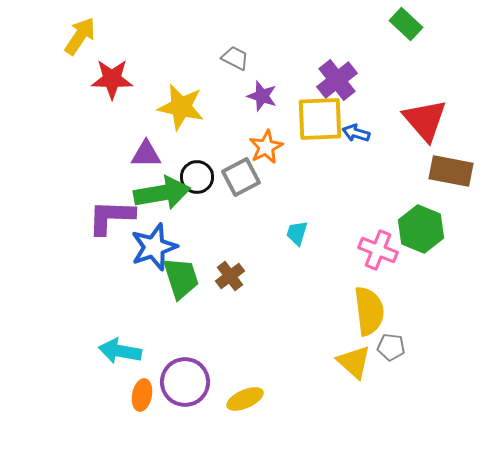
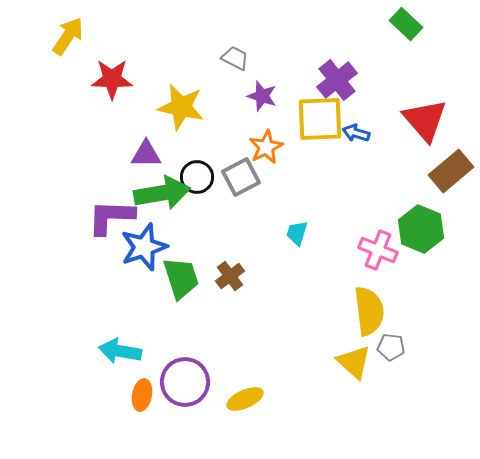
yellow arrow: moved 12 px left
brown rectangle: rotated 51 degrees counterclockwise
blue star: moved 10 px left
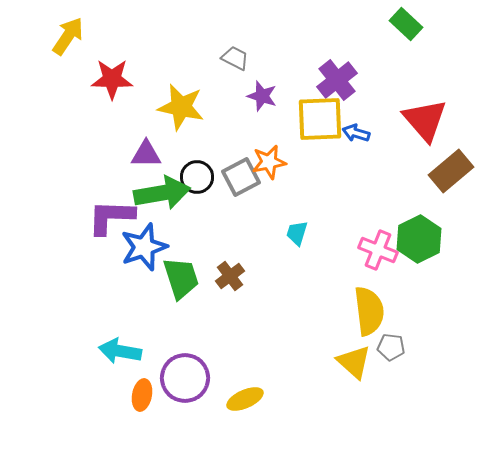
orange star: moved 3 px right, 15 px down; rotated 16 degrees clockwise
green hexagon: moved 2 px left, 10 px down; rotated 12 degrees clockwise
purple circle: moved 4 px up
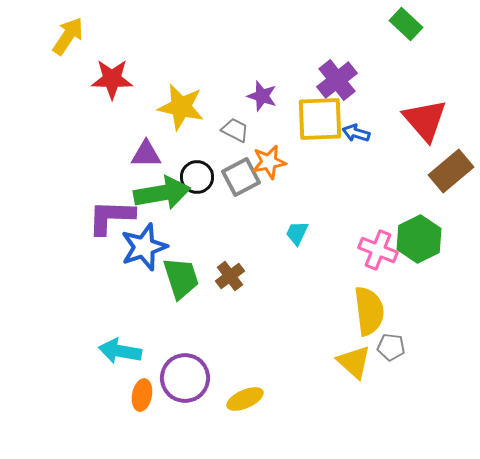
gray trapezoid: moved 72 px down
cyan trapezoid: rotated 8 degrees clockwise
